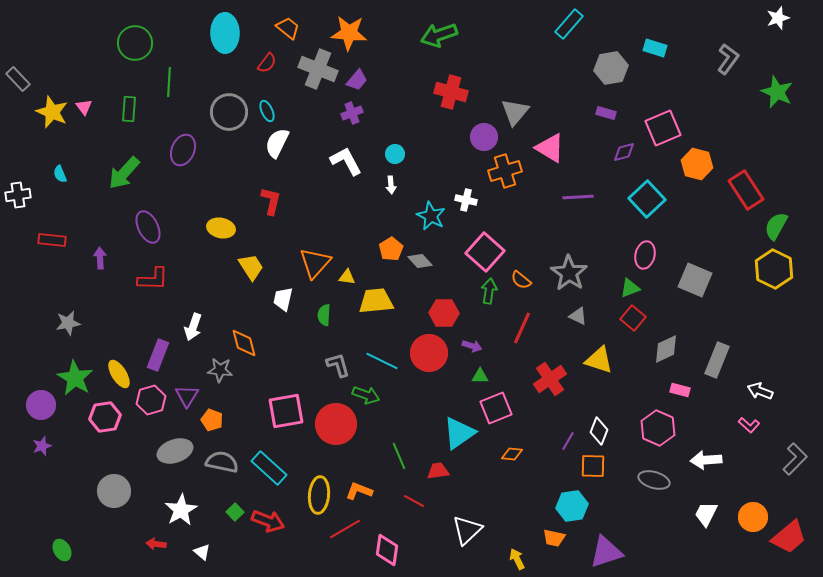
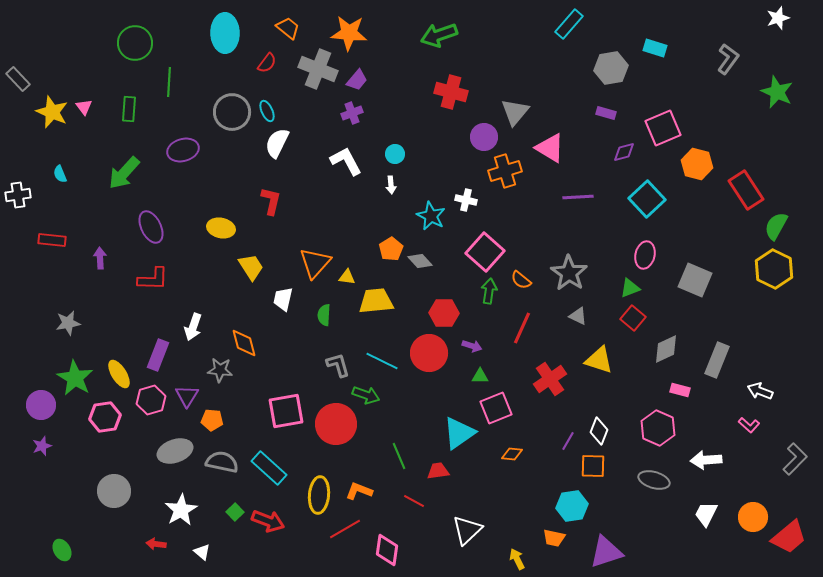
gray circle at (229, 112): moved 3 px right
purple ellipse at (183, 150): rotated 52 degrees clockwise
purple ellipse at (148, 227): moved 3 px right
orange pentagon at (212, 420): rotated 15 degrees counterclockwise
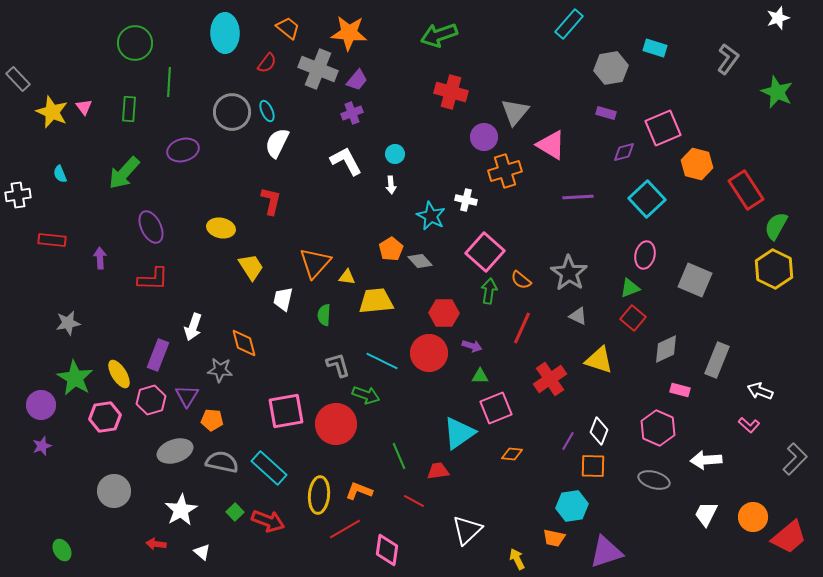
pink triangle at (550, 148): moved 1 px right, 3 px up
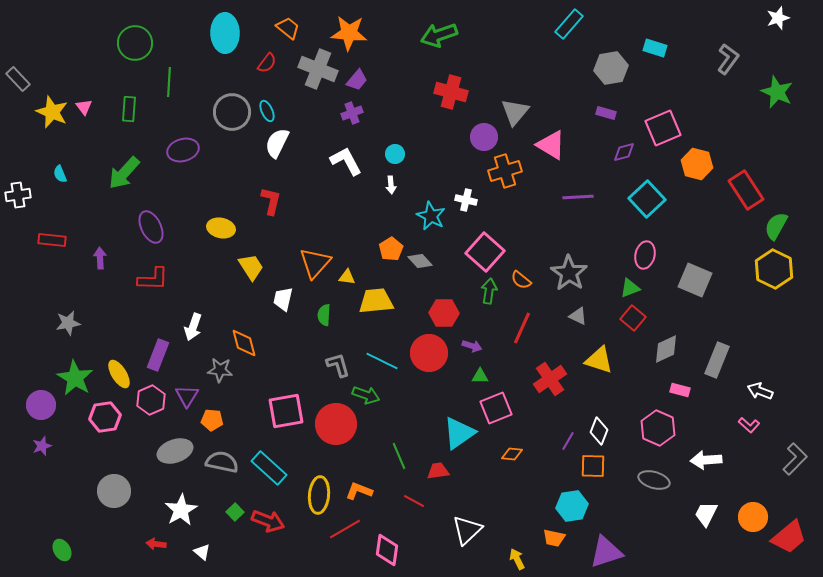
pink hexagon at (151, 400): rotated 8 degrees counterclockwise
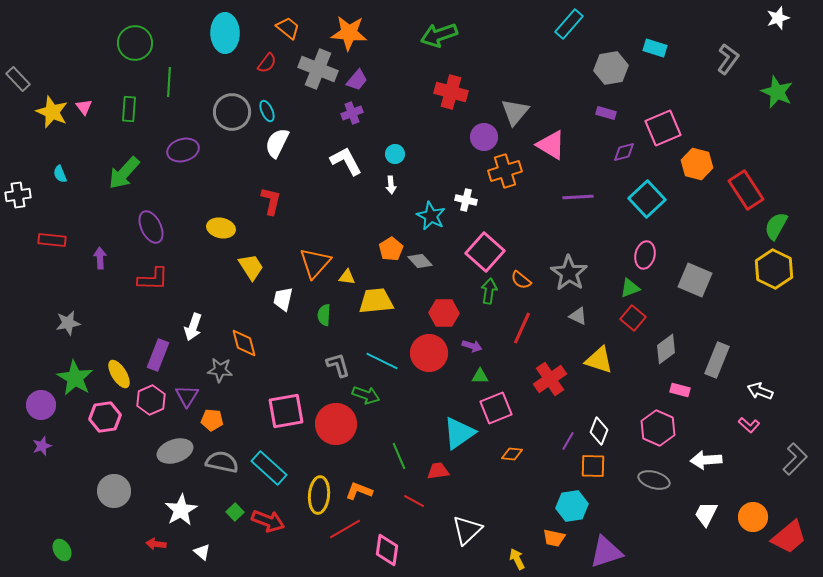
gray diamond at (666, 349): rotated 12 degrees counterclockwise
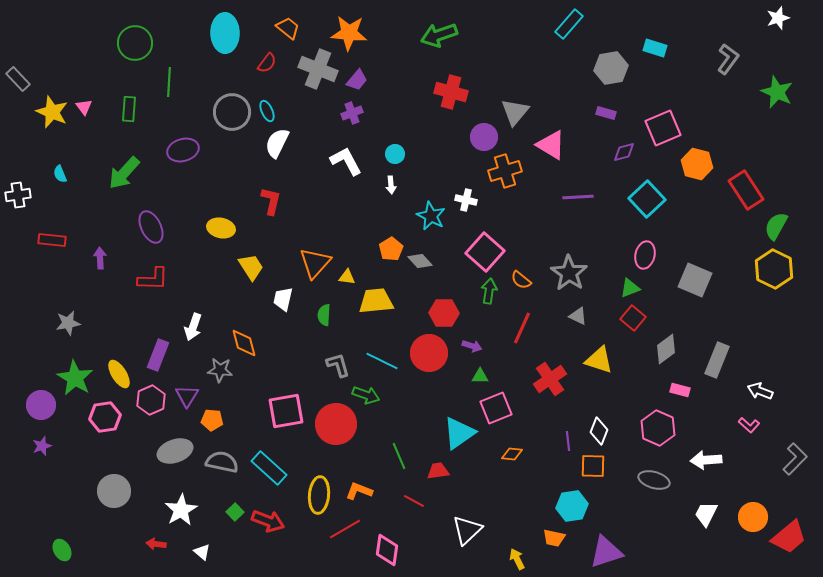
purple line at (568, 441): rotated 36 degrees counterclockwise
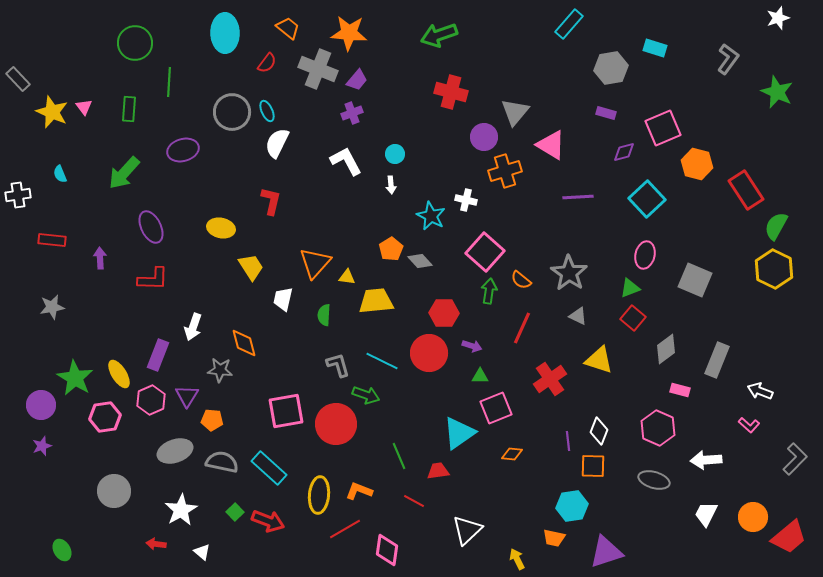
gray star at (68, 323): moved 16 px left, 16 px up
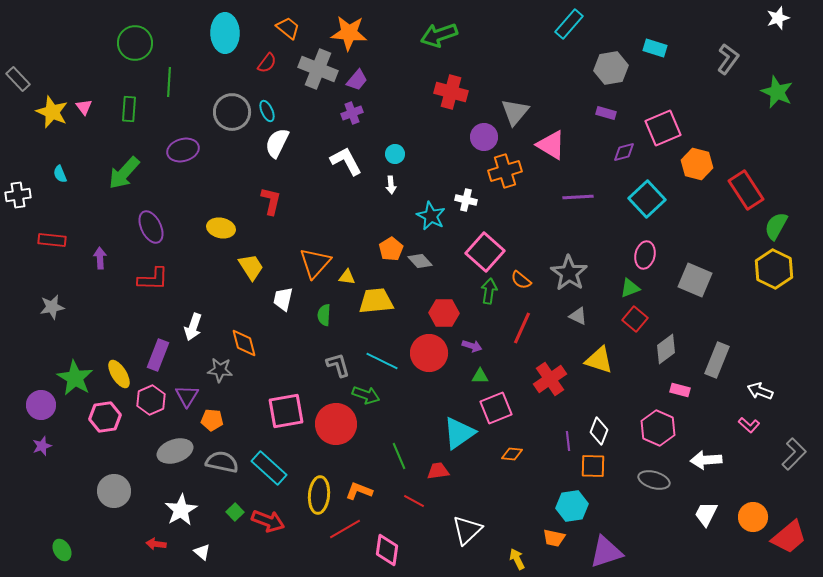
red square at (633, 318): moved 2 px right, 1 px down
gray L-shape at (795, 459): moved 1 px left, 5 px up
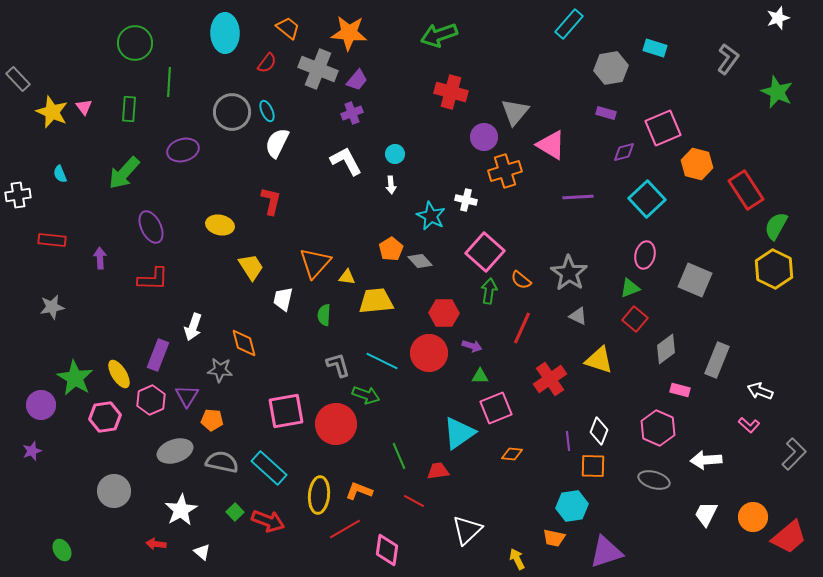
yellow ellipse at (221, 228): moved 1 px left, 3 px up
purple star at (42, 446): moved 10 px left, 5 px down
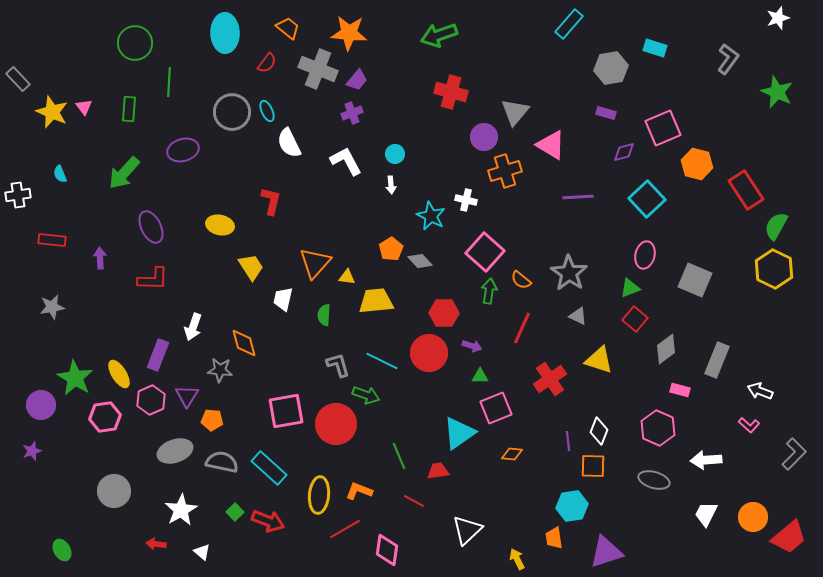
white semicircle at (277, 143): moved 12 px right; rotated 52 degrees counterclockwise
orange trapezoid at (554, 538): rotated 70 degrees clockwise
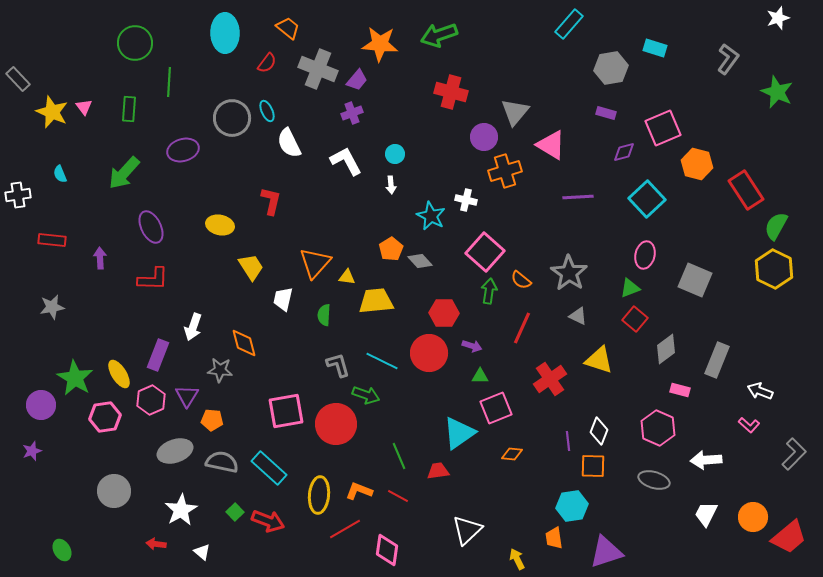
orange star at (349, 33): moved 31 px right, 11 px down
gray circle at (232, 112): moved 6 px down
red line at (414, 501): moved 16 px left, 5 px up
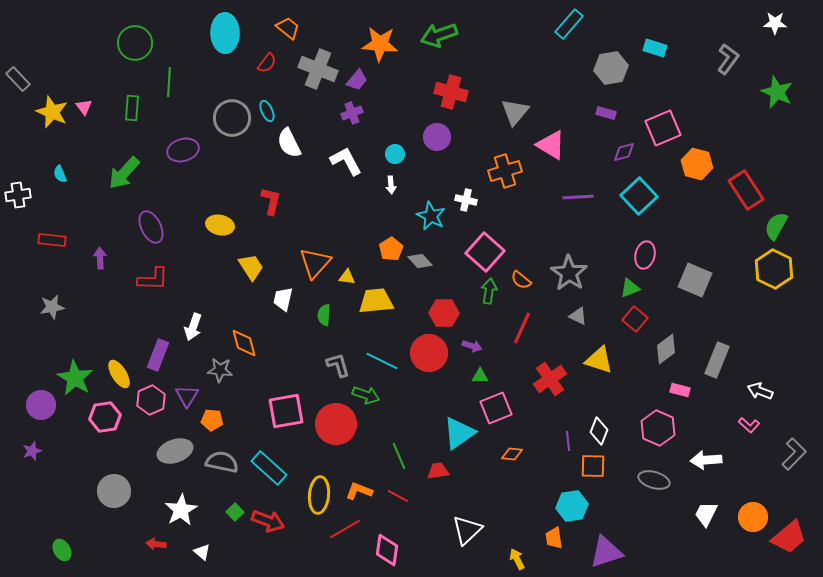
white star at (778, 18): moved 3 px left, 5 px down; rotated 20 degrees clockwise
green rectangle at (129, 109): moved 3 px right, 1 px up
purple circle at (484, 137): moved 47 px left
cyan square at (647, 199): moved 8 px left, 3 px up
